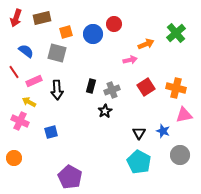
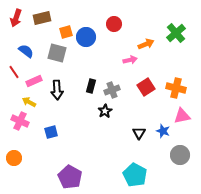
blue circle: moved 7 px left, 3 px down
pink triangle: moved 2 px left, 1 px down
cyan pentagon: moved 4 px left, 13 px down
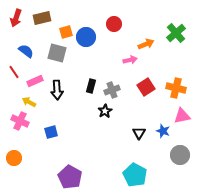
pink rectangle: moved 1 px right
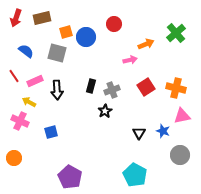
red line: moved 4 px down
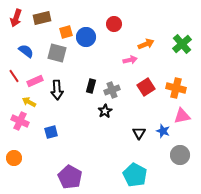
green cross: moved 6 px right, 11 px down
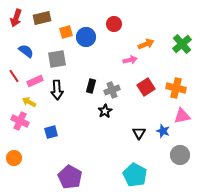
gray square: moved 6 px down; rotated 24 degrees counterclockwise
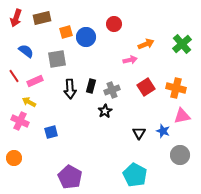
black arrow: moved 13 px right, 1 px up
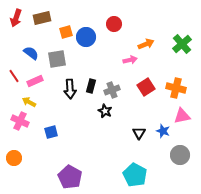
blue semicircle: moved 5 px right, 2 px down
black star: rotated 16 degrees counterclockwise
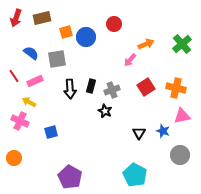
pink arrow: rotated 144 degrees clockwise
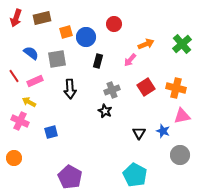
black rectangle: moved 7 px right, 25 px up
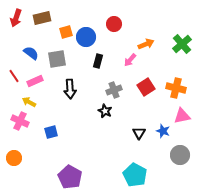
gray cross: moved 2 px right
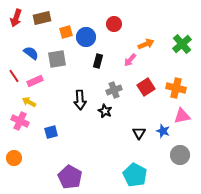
black arrow: moved 10 px right, 11 px down
